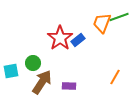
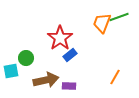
blue rectangle: moved 8 px left, 15 px down
green circle: moved 7 px left, 5 px up
brown arrow: moved 4 px right, 2 px up; rotated 45 degrees clockwise
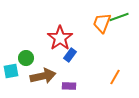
blue rectangle: rotated 16 degrees counterclockwise
brown arrow: moved 3 px left, 4 px up
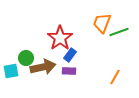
green line: moved 15 px down
brown arrow: moved 9 px up
purple rectangle: moved 15 px up
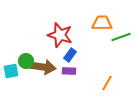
orange trapezoid: rotated 70 degrees clockwise
green line: moved 2 px right, 5 px down
red star: moved 3 px up; rotated 20 degrees counterclockwise
green circle: moved 3 px down
brown arrow: rotated 20 degrees clockwise
orange line: moved 8 px left, 6 px down
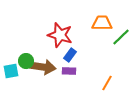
green line: rotated 24 degrees counterclockwise
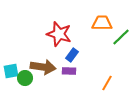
red star: moved 1 px left, 1 px up
blue rectangle: moved 2 px right
green circle: moved 1 px left, 17 px down
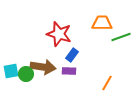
green line: rotated 24 degrees clockwise
green circle: moved 1 px right, 4 px up
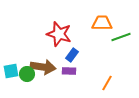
green circle: moved 1 px right
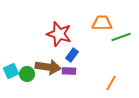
brown arrow: moved 5 px right
cyan square: rotated 14 degrees counterclockwise
orange line: moved 4 px right
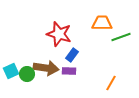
brown arrow: moved 2 px left, 1 px down
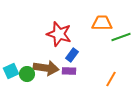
orange line: moved 4 px up
